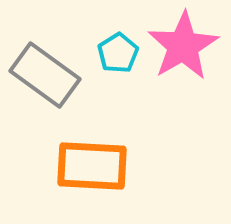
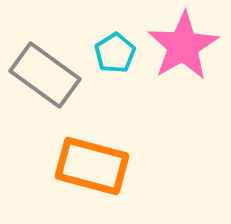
cyan pentagon: moved 3 px left
orange rectangle: rotated 12 degrees clockwise
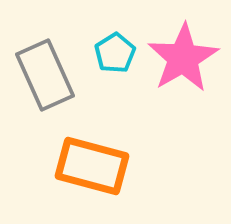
pink star: moved 12 px down
gray rectangle: rotated 30 degrees clockwise
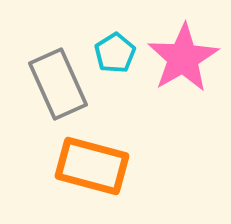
gray rectangle: moved 13 px right, 9 px down
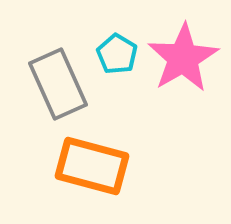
cyan pentagon: moved 2 px right, 1 px down; rotated 9 degrees counterclockwise
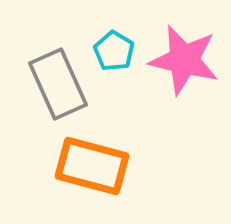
cyan pentagon: moved 3 px left, 3 px up
pink star: moved 1 px right, 2 px down; rotated 28 degrees counterclockwise
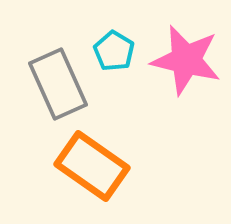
pink star: moved 2 px right
orange rectangle: rotated 20 degrees clockwise
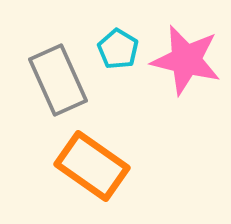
cyan pentagon: moved 4 px right, 2 px up
gray rectangle: moved 4 px up
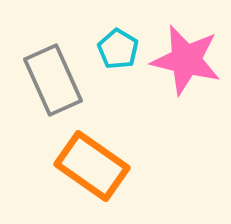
gray rectangle: moved 5 px left
